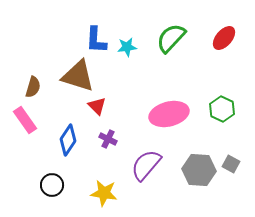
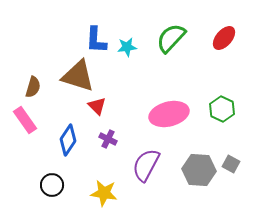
purple semicircle: rotated 12 degrees counterclockwise
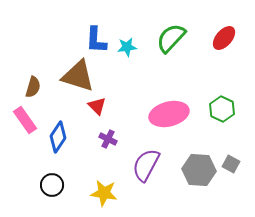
blue diamond: moved 10 px left, 3 px up
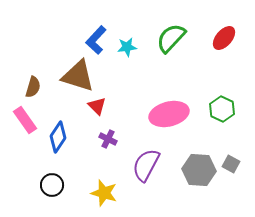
blue L-shape: rotated 40 degrees clockwise
yellow star: rotated 8 degrees clockwise
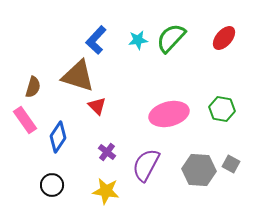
cyan star: moved 11 px right, 7 px up
green hexagon: rotated 15 degrees counterclockwise
purple cross: moved 1 px left, 13 px down; rotated 12 degrees clockwise
yellow star: moved 2 px right, 2 px up; rotated 8 degrees counterclockwise
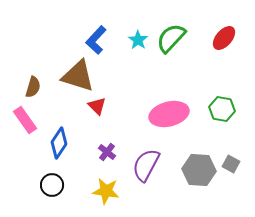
cyan star: rotated 30 degrees counterclockwise
blue diamond: moved 1 px right, 6 px down
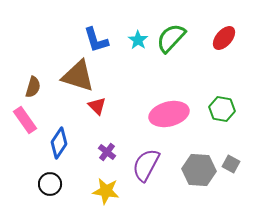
blue L-shape: rotated 60 degrees counterclockwise
black circle: moved 2 px left, 1 px up
